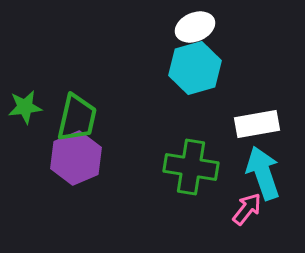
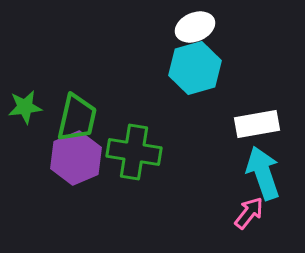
green cross: moved 57 px left, 15 px up
pink arrow: moved 2 px right, 4 px down
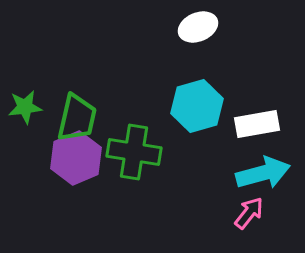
white ellipse: moved 3 px right
cyan hexagon: moved 2 px right, 38 px down
cyan arrow: rotated 94 degrees clockwise
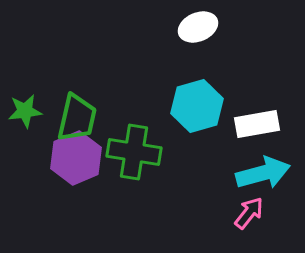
green star: moved 4 px down
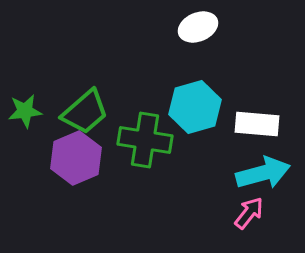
cyan hexagon: moved 2 px left, 1 px down
green trapezoid: moved 8 px right, 6 px up; rotated 36 degrees clockwise
white rectangle: rotated 15 degrees clockwise
green cross: moved 11 px right, 12 px up
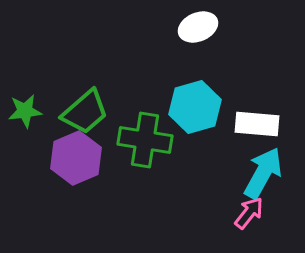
cyan arrow: rotated 46 degrees counterclockwise
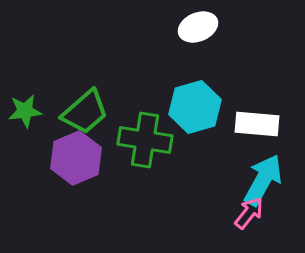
cyan arrow: moved 7 px down
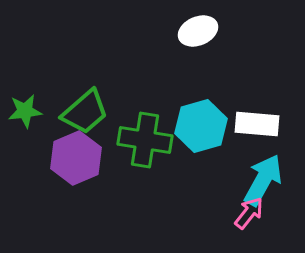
white ellipse: moved 4 px down
cyan hexagon: moved 6 px right, 19 px down
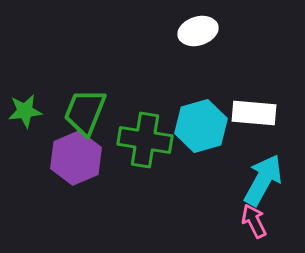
white ellipse: rotated 6 degrees clockwise
green trapezoid: rotated 153 degrees clockwise
white rectangle: moved 3 px left, 11 px up
pink arrow: moved 5 px right, 8 px down; rotated 64 degrees counterclockwise
